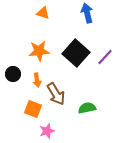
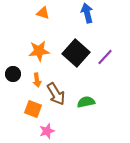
green semicircle: moved 1 px left, 6 px up
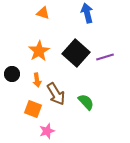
orange star: rotated 25 degrees counterclockwise
purple line: rotated 30 degrees clockwise
black circle: moved 1 px left
green semicircle: rotated 60 degrees clockwise
